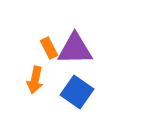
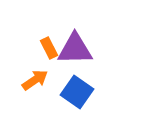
orange arrow: rotated 136 degrees counterclockwise
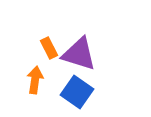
purple triangle: moved 4 px right, 5 px down; rotated 18 degrees clockwise
orange arrow: rotated 48 degrees counterclockwise
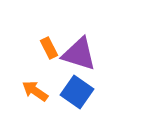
orange arrow: moved 11 px down; rotated 64 degrees counterclockwise
